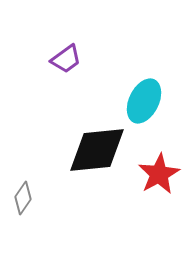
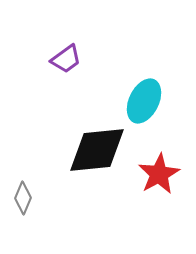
gray diamond: rotated 12 degrees counterclockwise
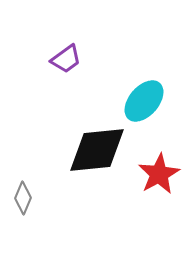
cyan ellipse: rotated 15 degrees clockwise
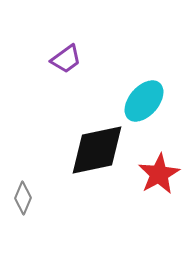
black diamond: rotated 6 degrees counterclockwise
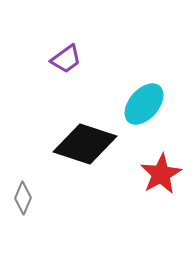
cyan ellipse: moved 3 px down
black diamond: moved 12 px left, 6 px up; rotated 30 degrees clockwise
red star: moved 2 px right
